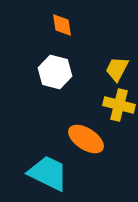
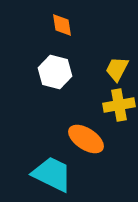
yellow cross: rotated 24 degrees counterclockwise
cyan trapezoid: moved 4 px right, 1 px down
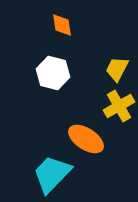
white hexagon: moved 2 px left, 1 px down
yellow cross: moved 1 px down; rotated 20 degrees counterclockwise
cyan trapezoid: rotated 72 degrees counterclockwise
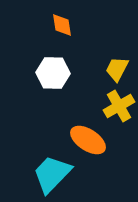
white hexagon: rotated 12 degrees counterclockwise
orange ellipse: moved 2 px right, 1 px down
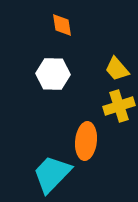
yellow trapezoid: rotated 68 degrees counterclockwise
white hexagon: moved 1 px down
yellow cross: rotated 12 degrees clockwise
orange ellipse: moved 2 px left, 1 px down; rotated 63 degrees clockwise
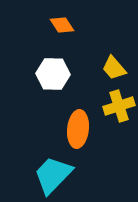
orange diamond: rotated 25 degrees counterclockwise
yellow trapezoid: moved 3 px left, 1 px up
orange ellipse: moved 8 px left, 12 px up
cyan trapezoid: moved 1 px right, 1 px down
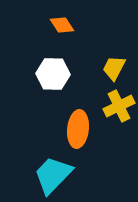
yellow trapezoid: rotated 68 degrees clockwise
yellow cross: rotated 8 degrees counterclockwise
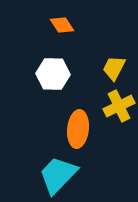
cyan trapezoid: moved 5 px right
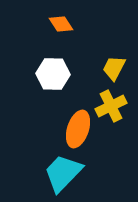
orange diamond: moved 1 px left, 1 px up
yellow cross: moved 8 px left
orange ellipse: rotated 12 degrees clockwise
cyan trapezoid: moved 5 px right, 2 px up
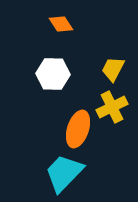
yellow trapezoid: moved 1 px left, 1 px down
yellow cross: moved 1 px right, 1 px down
cyan trapezoid: moved 1 px right
